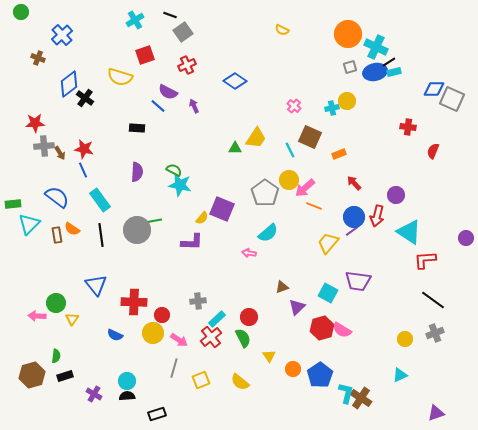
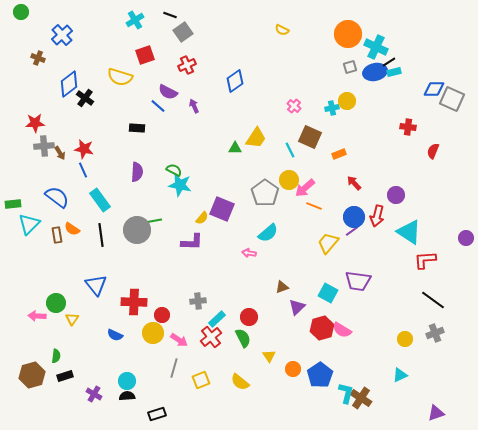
blue diamond at (235, 81): rotated 70 degrees counterclockwise
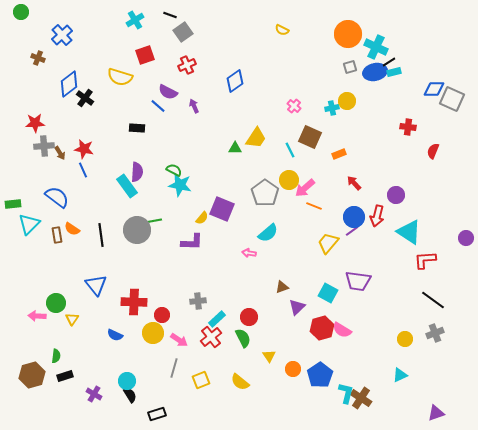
cyan rectangle at (100, 200): moved 27 px right, 14 px up
black semicircle at (127, 396): moved 3 px right, 1 px up; rotated 63 degrees clockwise
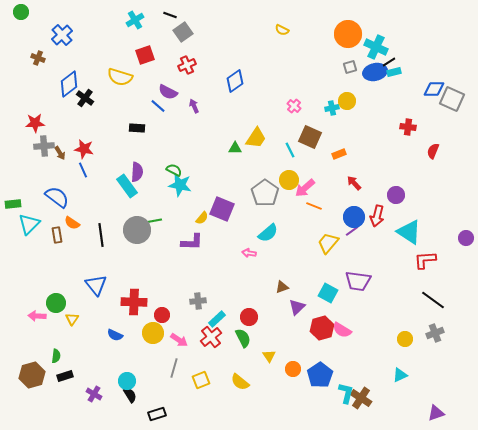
orange semicircle at (72, 229): moved 6 px up
